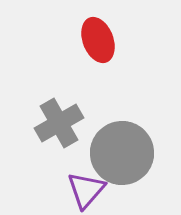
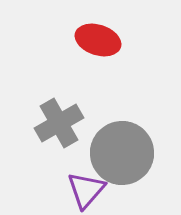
red ellipse: rotated 51 degrees counterclockwise
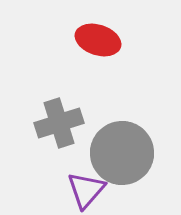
gray cross: rotated 12 degrees clockwise
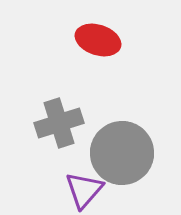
purple triangle: moved 2 px left
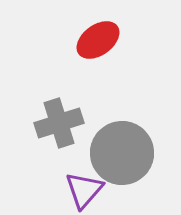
red ellipse: rotated 54 degrees counterclockwise
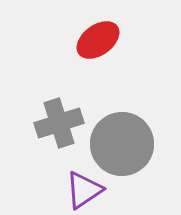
gray circle: moved 9 px up
purple triangle: rotated 15 degrees clockwise
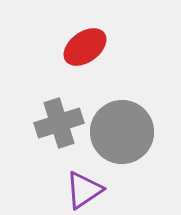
red ellipse: moved 13 px left, 7 px down
gray circle: moved 12 px up
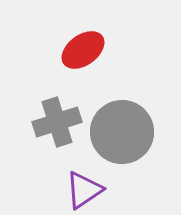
red ellipse: moved 2 px left, 3 px down
gray cross: moved 2 px left, 1 px up
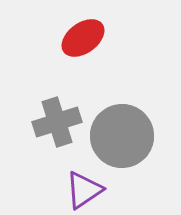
red ellipse: moved 12 px up
gray circle: moved 4 px down
